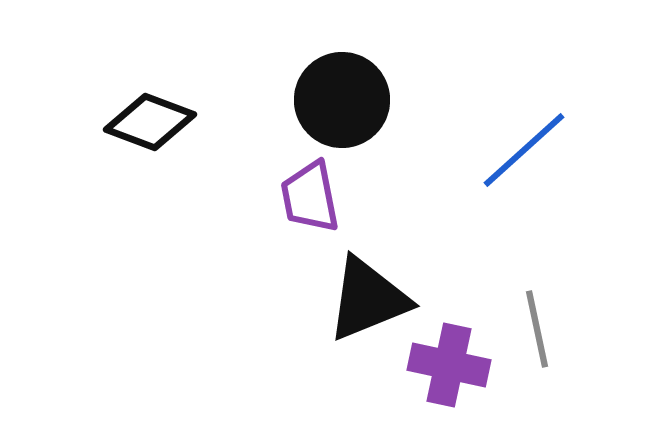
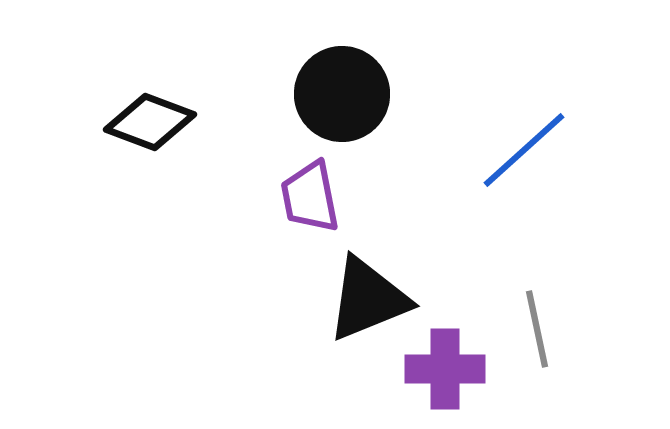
black circle: moved 6 px up
purple cross: moved 4 px left, 4 px down; rotated 12 degrees counterclockwise
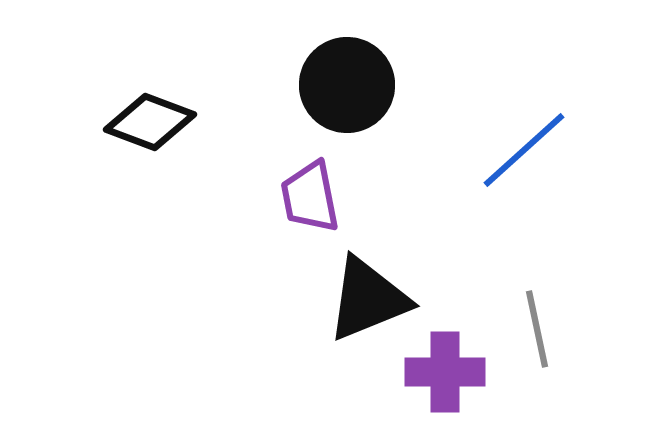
black circle: moved 5 px right, 9 px up
purple cross: moved 3 px down
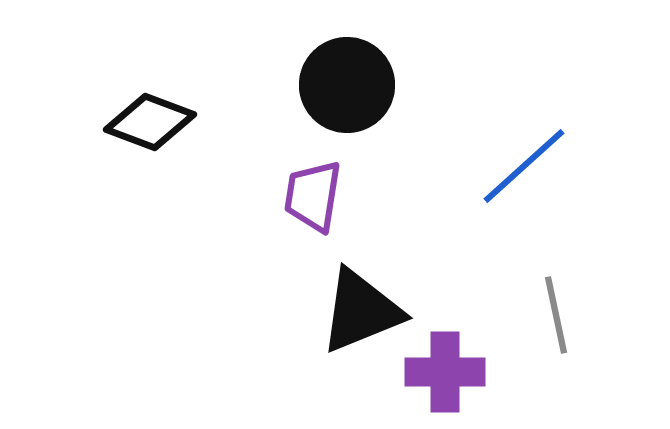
blue line: moved 16 px down
purple trapezoid: moved 3 px right, 1 px up; rotated 20 degrees clockwise
black triangle: moved 7 px left, 12 px down
gray line: moved 19 px right, 14 px up
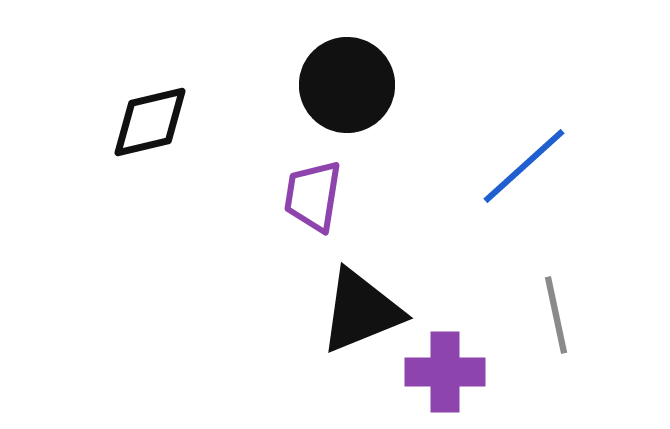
black diamond: rotated 34 degrees counterclockwise
